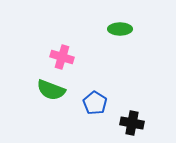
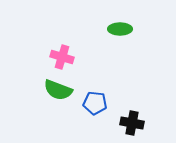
green semicircle: moved 7 px right
blue pentagon: rotated 25 degrees counterclockwise
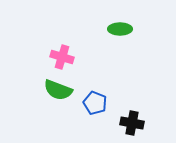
blue pentagon: rotated 15 degrees clockwise
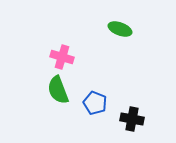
green ellipse: rotated 20 degrees clockwise
green semicircle: rotated 48 degrees clockwise
black cross: moved 4 px up
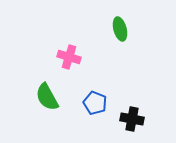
green ellipse: rotated 55 degrees clockwise
pink cross: moved 7 px right
green semicircle: moved 11 px left, 7 px down; rotated 8 degrees counterclockwise
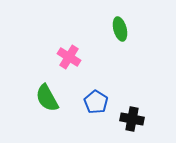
pink cross: rotated 15 degrees clockwise
green semicircle: moved 1 px down
blue pentagon: moved 1 px right, 1 px up; rotated 10 degrees clockwise
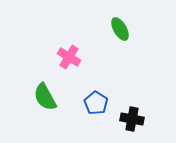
green ellipse: rotated 15 degrees counterclockwise
green semicircle: moved 2 px left, 1 px up
blue pentagon: moved 1 px down
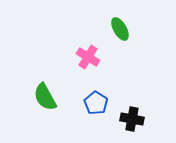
pink cross: moved 19 px right
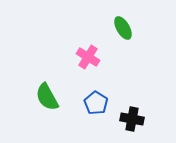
green ellipse: moved 3 px right, 1 px up
green semicircle: moved 2 px right
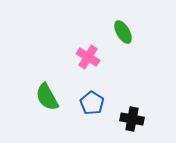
green ellipse: moved 4 px down
blue pentagon: moved 4 px left
